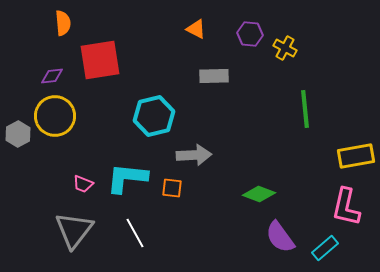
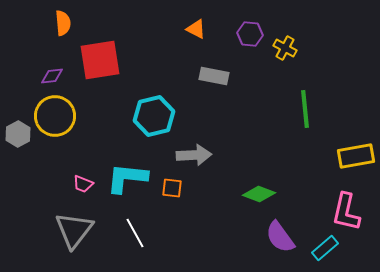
gray rectangle: rotated 12 degrees clockwise
pink L-shape: moved 5 px down
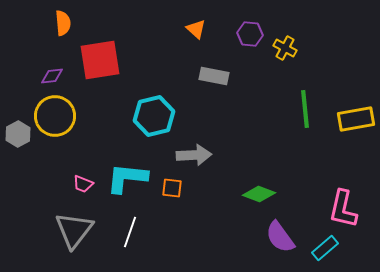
orange triangle: rotated 15 degrees clockwise
yellow rectangle: moved 37 px up
pink L-shape: moved 3 px left, 3 px up
white line: moved 5 px left, 1 px up; rotated 48 degrees clockwise
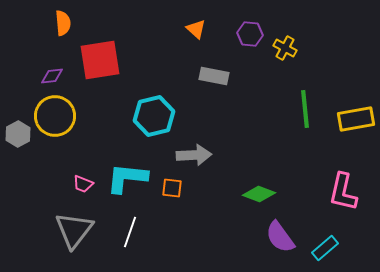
pink L-shape: moved 17 px up
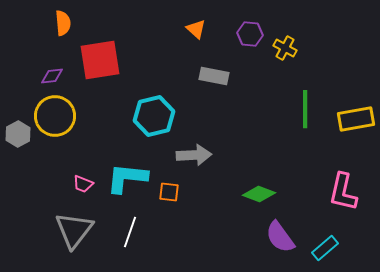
green line: rotated 6 degrees clockwise
orange square: moved 3 px left, 4 px down
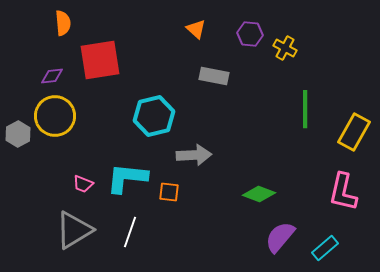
yellow rectangle: moved 2 px left, 13 px down; rotated 51 degrees counterclockwise
gray triangle: rotated 21 degrees clockwise
purple semicircle: rotated 76 degrees clockwise
